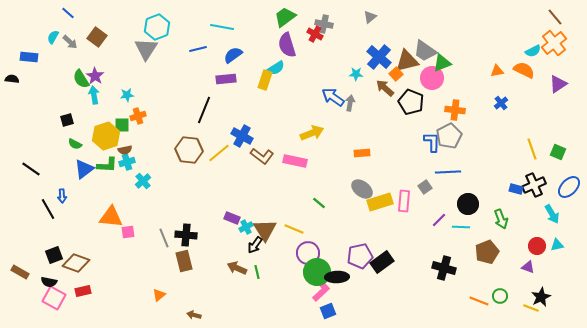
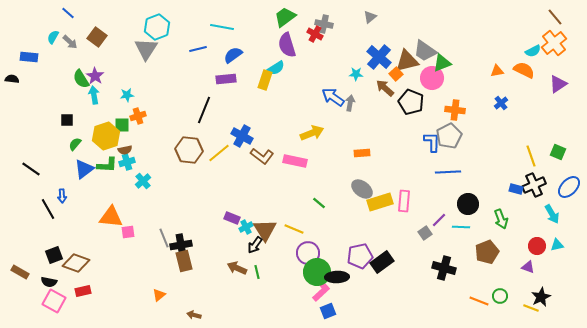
black square at (67, 120): rotated 16 degrees clockwise
green semicircle at (75, 144): rotated 104 degrees clockwise
yellow line at (532, 149): moved 1 px left, 7 px down
gray square at (425, 187): moved 46 px down
black cross at (186, 235): moved 5 px left, 10 px down; rotated 15 degrees counterclockwise
pink square at (54, 298): moved 3 px down
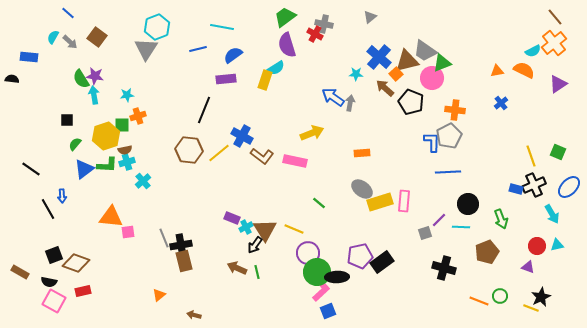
purple star at (95, 76): rotated 24 degrees counterclockwise
gray square at (425, 233): rotated 16 degrees clockwise
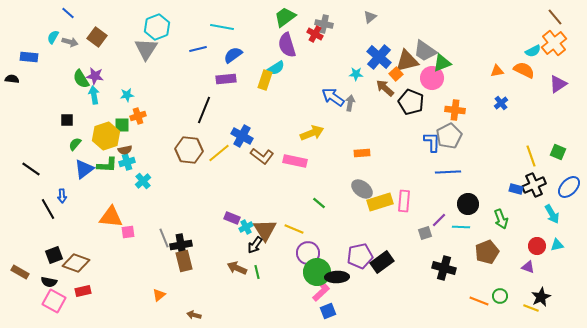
gray arrow at (70, 42): rotated 28 degrees counterclockwise
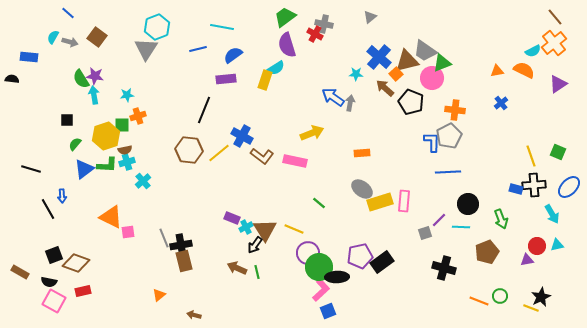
black line at (31, 169): rotated 18 degrees counterclockwise
black cross at (534, 185): rotated 20 degrees clockwise
orange triangle at (111, 217): rotated 20 degrees clockwise
purple triangle at (528, 267): moved 1 px left, 7 px up; rotated 32 degrees counterclockwise
green circle at (317, 272): moved 2 px right, 5 px up
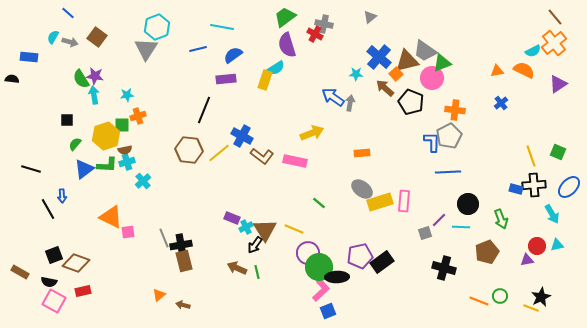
brown arrow at (194, 315): moved 11 px left, 10 px up
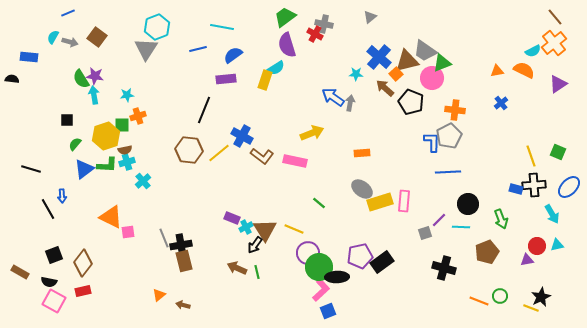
blue line at (68, 13): rotated 64 degrees counterclockwise
brown diamond at (76, 263): moved 7 px right; rotated 72 degrees counterclockwise
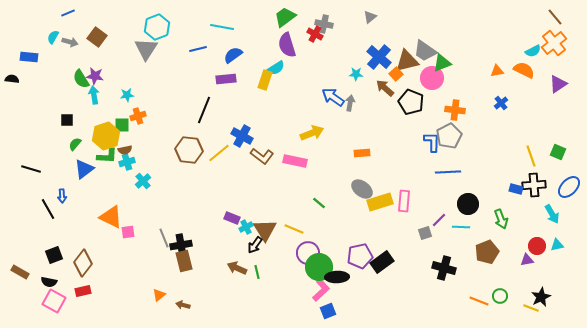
green L-shape at (107, 165): moved 9 px up
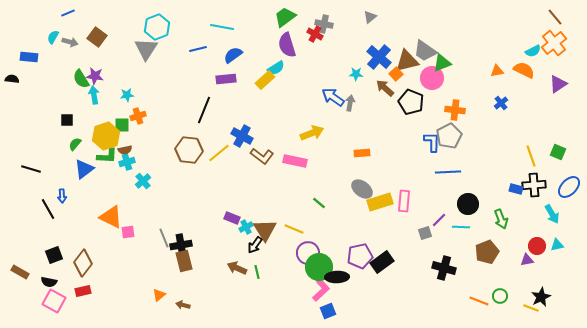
yellow rectangle at (265, 80): rotated 30 degrees clockwise
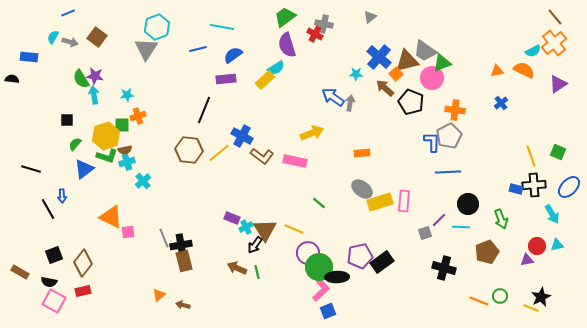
green L-shape at (107, 156): rotated 15 degrees clockwise
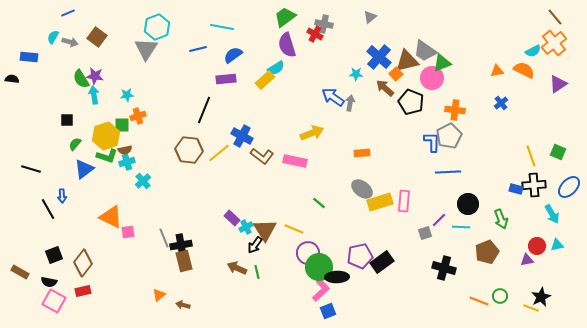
purple rectangle at (232, 218): rotated 21 degrees clockwise
